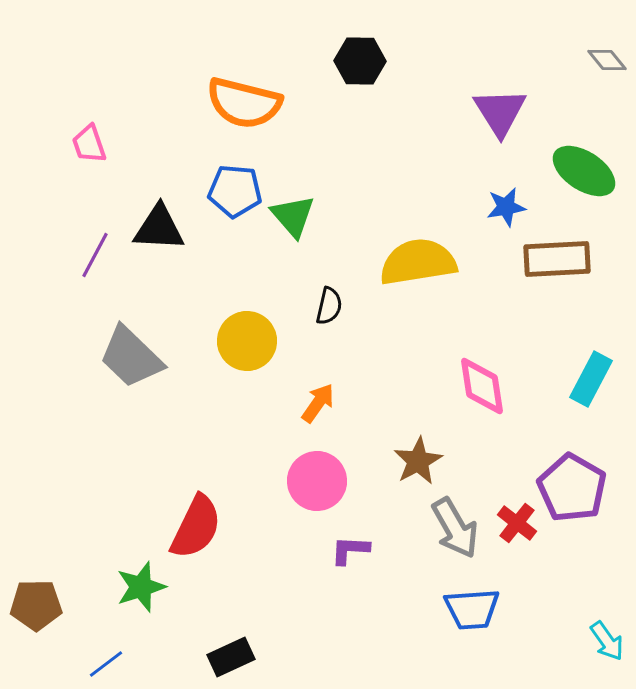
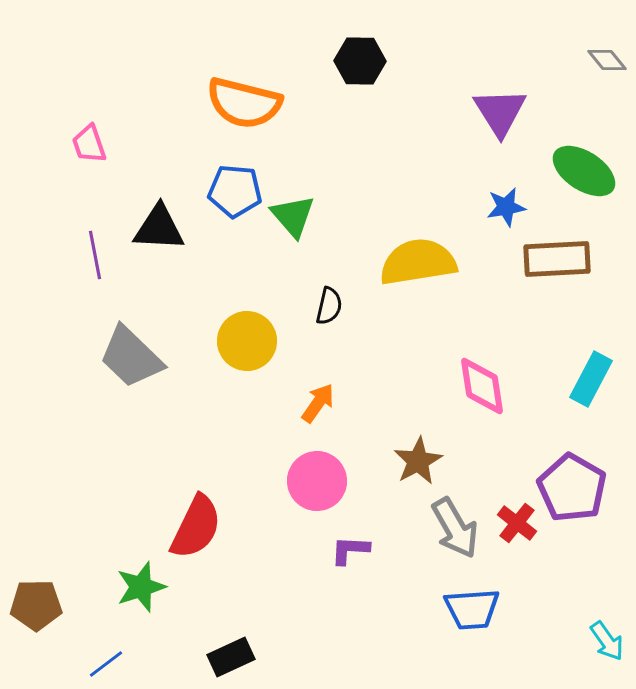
purple line: rotated 39 degrees counterclockwise
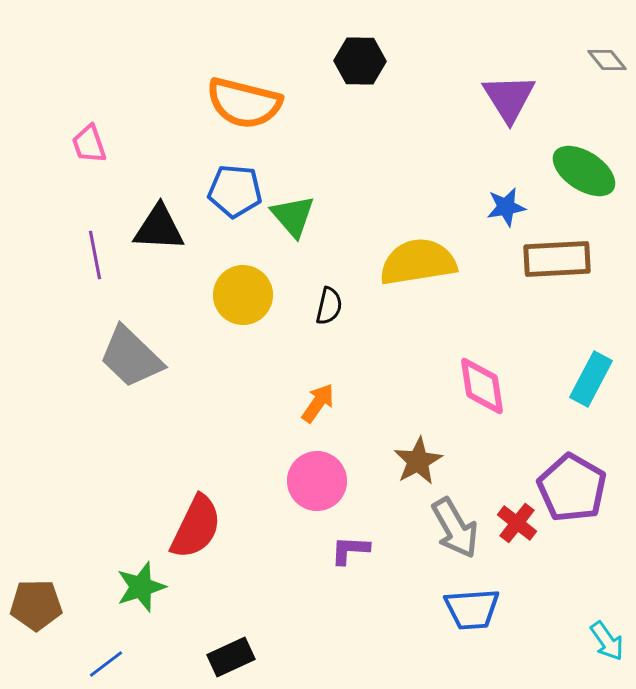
purple triangle: moved 9 px right, 14 px up
yellow circle: moved 4 px left, 46 px up
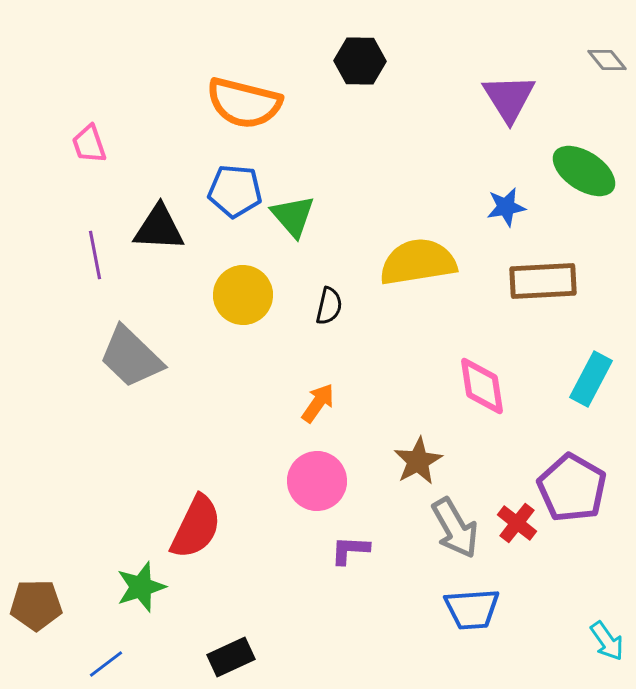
brown rectangle: moved 14 px left, 22 px down
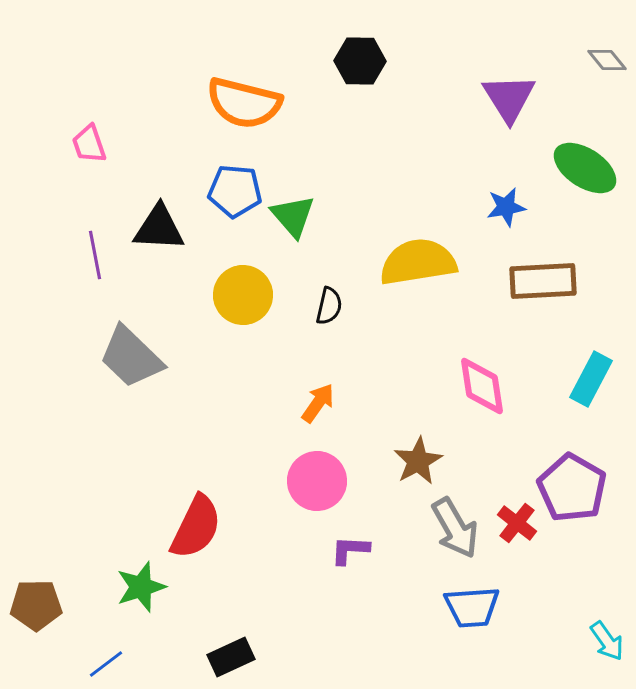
green ellipse: moved 1 px right, 3 px up
blue trapezoid: moved 2 px up
